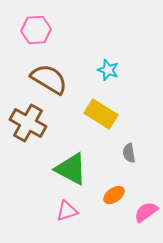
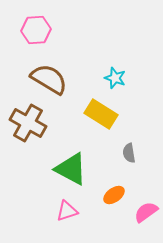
cyan star: moved 7 px right, 8 px down
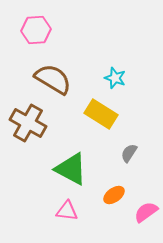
brown semicircle: moved 4 px right
gray semicircle: rotated 42 degrees clockwise
pink triangle: rotated 25 degrees clockwise
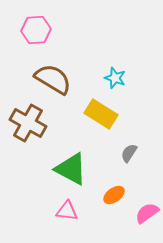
pink semicircle: moved 1 px right, 1 px down
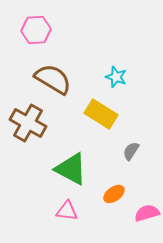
cyan star: moved 1 px right, 1 px up
gray semicircle: moved 2 px right, 2 px up
orange ellipse: moved 1 px up
pink semicircle: rotated 20 degrees clockwise
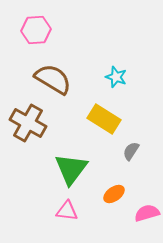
yellow rectangle: moved 3 px right, 5 px down
green triangle: rotated 39 degrees clockwise
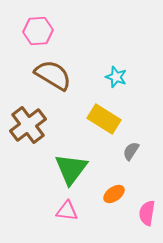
pink hexagon: moved 2 px right, 1 px down
brown semicircle: moved 4 px up
brown cross: moved 2 px down; rotated 24 degrees clockwise
pink semicircle: rotated 65 degrees counterclockwise
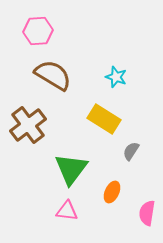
orange ellipse: moved 2 px left, 2 px up; rotated 30 degrees counterclockwise
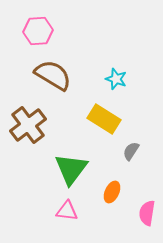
cyan star: moved 2 px down
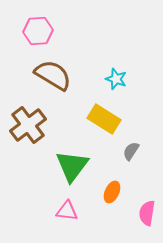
green triangle: moved 1 px right, 3 px up
